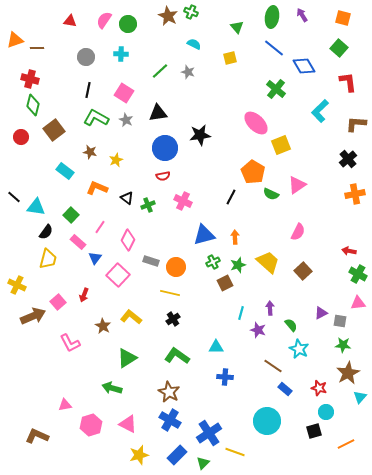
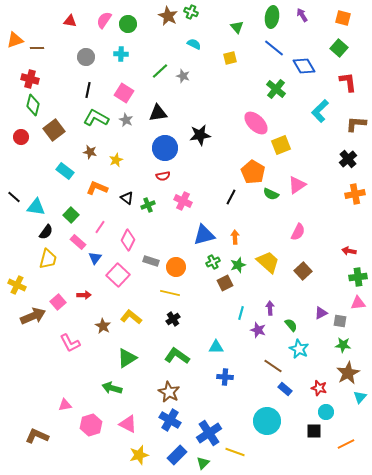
gray star at (188, 72): moved 5 px left, 4 px down
green cross at (358, 274): moved 3 px down; rotated 36 degrees counterclockwise
red arrow at (84, 295): rotated 112 degrees counterclockwise
black square at (314, 431): rotated 14 degrees clockwise
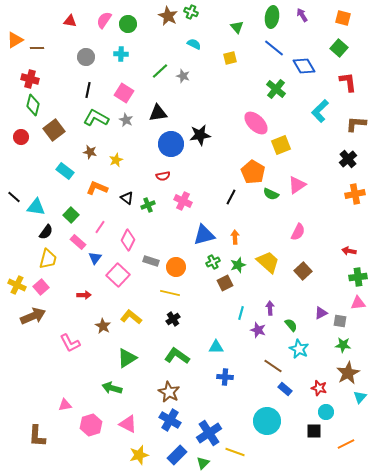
orange triangle at (15, 40): rotated 12 degrees counterclockwise
blue circle at (165, 148): moved 6 px right, 4 px up
pink square at (58, 302): moved 17 px left, 15 px up
brown L-shape at (37, 436): rotated 110 degrees counterclockwise
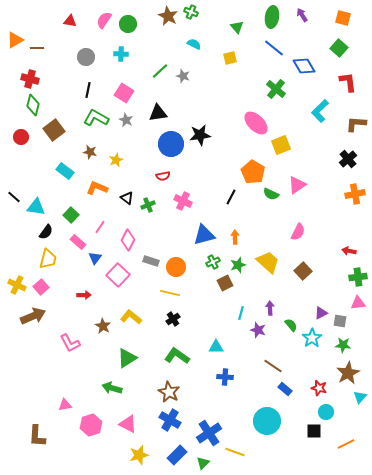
cyan star at (299, 349): moved 13 px right, 11 px up; rotated 12 degrees clockwise
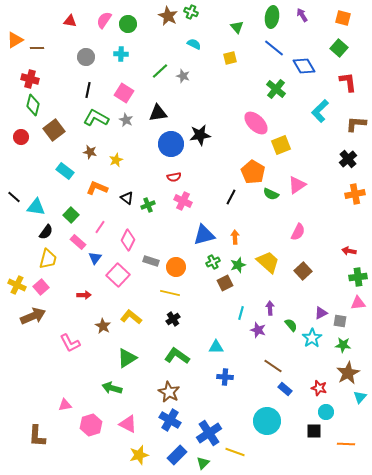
red semicircle at (163, 176): moved 11 px right, 1 px down
orange line at (346, 444): rotated 30 degrees clockwise
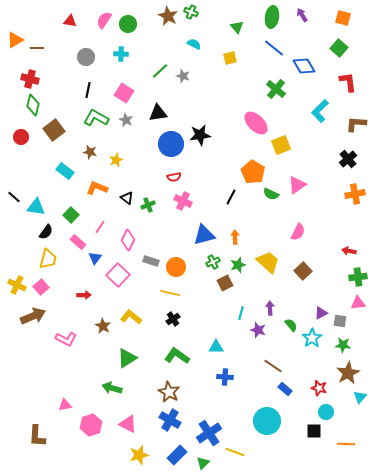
pink L-shape at (70, 343): moved 4 px left, 4 px up; rotated 35 degrees counterclockwise
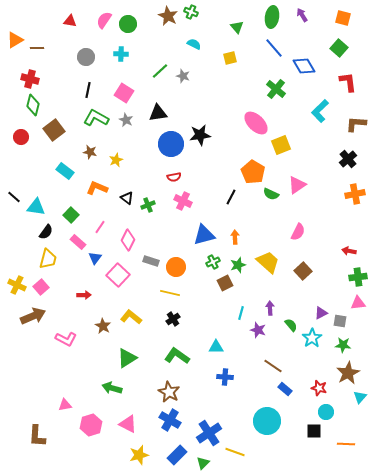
blue line at (274, 48): rotated 10 degrees clockwise
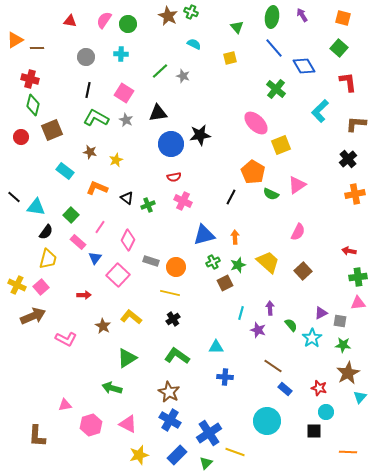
brown square at (54, 130): moved 2 px left; rotated 15 degrees clockwise
orange line at (346, 444): moved 2 px right, 8 px down
green triangle at (203, 463): moved 3 px right
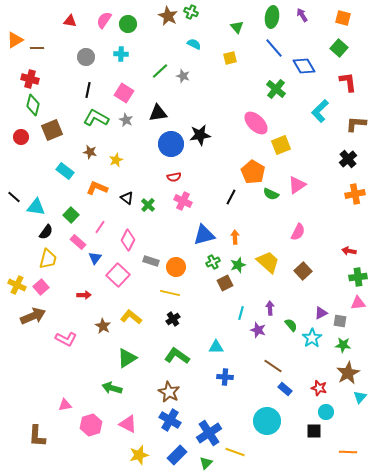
green cross at (148, 205): rotated 24 degrees counterclockwise
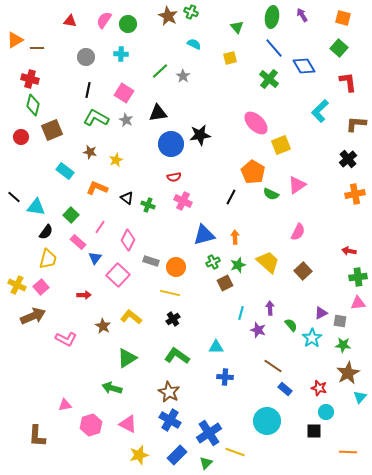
gray star at (183, 76): rotated 16 degrees clockwise
green cross at (276, 89): moved 7 px left, 10 px up
green cross at (148, 205): rotated 24 degrees counterclockwise
